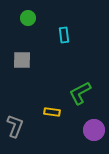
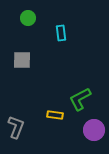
cyan rectangle: moved 3 px left, 2 px up
green L-shape: moved 6 px down
yellow rectangle: moved 3 px right, 3 px down
gray L-shape: moved 1 px right, 1 px down
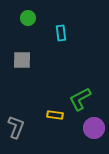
purple circle: moved 2 px up
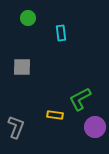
gray square: moved 7 px down
purple circle: moved 1 px right, 1 px up
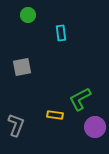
green circle: moved 3 px up
gray square: rotated 12 degrees counterclockwise
gray L-shape: moved 2 px up
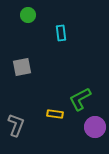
yellow rectangle: moved 1 px up
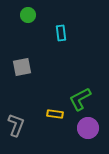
purple circle: moved 7 px left, 1 px down
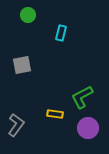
cyan rectangle: rotated 21 degrees clockwise
gray square: moved 2 px up
green L-shape: moved 2 px right, 2 px up
gray L-shape: rotated 15 degrees clockwise
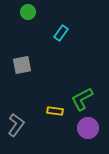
green circle: moved 3 px up
cyan rectangle: rotated 21 degrees clockwise
green L-shape: moved 2 px down
yellow rectangle: moved 3 px up
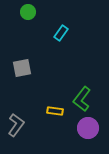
gray square: moved 3 px down
green L-shape: rotated 25 degrees counterclockwise
